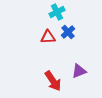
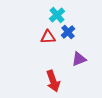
cyan cross: moved 3 px down; rotated 14 degrees counterclockwise
purple triangle: moved 12 px up
red arrow: rotated 15 degrees clockwise
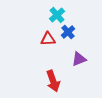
red triangle: moved 2 px down
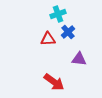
cyan cross: moved 1 px right, 1 px up; rotated 21 degrees clockwise
purple triangle: rotated 28 degrees clockwise
red arrow: moved 1 px right, 1 px down; rotated 35 degrees counterclockwise
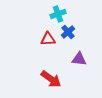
red arrow: moved 3 px left, 3 px up
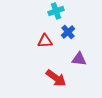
cyan cross: moved 2 px left, 3 px up
red triangle: moved 3 px left, 2 px down
red arrow: moved 5 px right, 1 px up
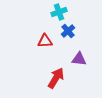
cyan cross: moved 3 px right, 1 px down
blue cross: moved 1 px up
red arrow: rotated 95 degrees counterclockwise
